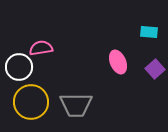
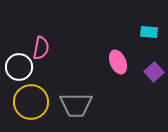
pink semicircle: rotated 110 degrees clockwise
purple square: moved 1 px left, 3 px down
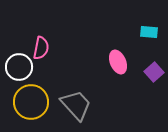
gray trapezoid: rotated 132 degrees counterclockwise
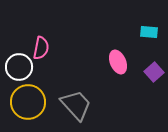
yellow circle: moved 3 px left
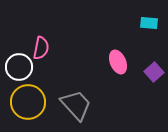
cyan rectangle: moved 9 px up
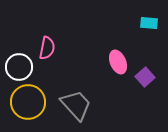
pink semicircle: moved 6 px right
purple square: moved 9 px left, 5 px down
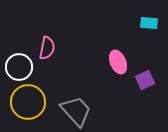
purple square: moved 3 px down; rotated 18 degrees clockwise
gray trapezoid: moved 6 px down
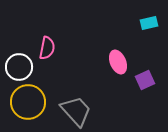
cyan rectangle: rotated 18 degrees counterclockwise
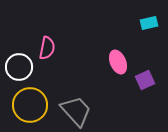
yellow circle: moved 2 px right, 3 px down
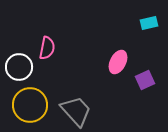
pink ellipse: rotated 50 degrees clockwise
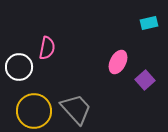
purple square: rotated 18 degrees counterclockwise
yellow circle: moved 4 px right, 6 px down
gray trapezoid: moved 2 px up
